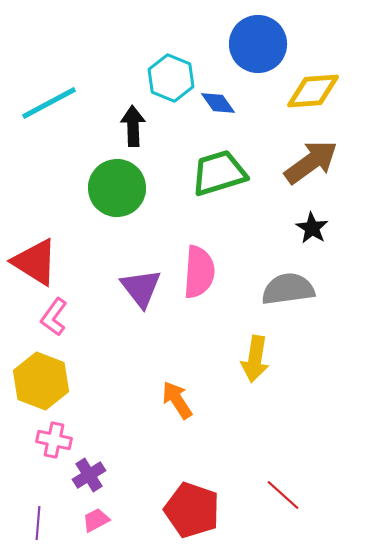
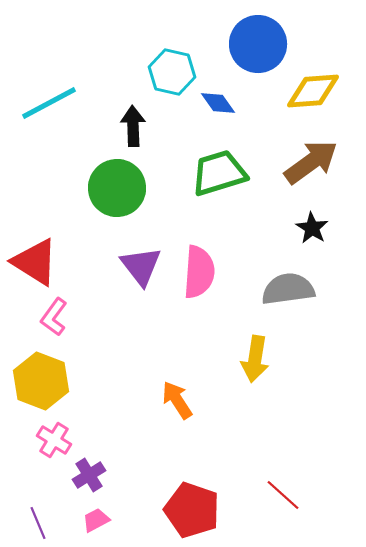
cyan hexagon: moved 1 px right, 6 px up; rotated 9 degrees counterclockwise
purple triangle: moved 22 px up
pink cross: rotated 20 degrees clockwise
purple line: rotated 28 degrees counterclockwise
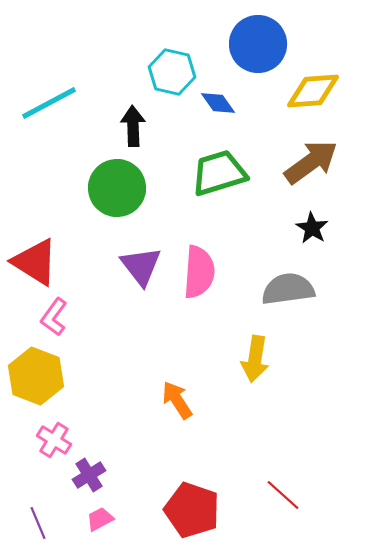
yellow hexagon: moved 5 px left, 5 px up
pink trapezoid: moved 4 px right, 1 px up
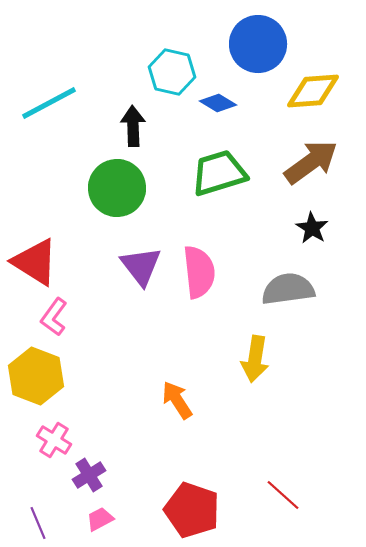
blue diamond: rotated 24 degrees counterclockwise
pink semicircle: rotated 10 degrees counterclockwise
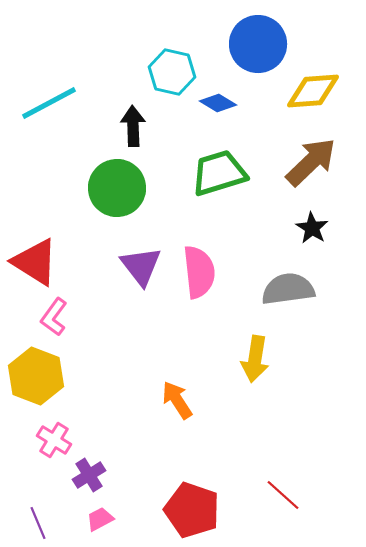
brown arrow: rotated 8 degrees counterclockwise
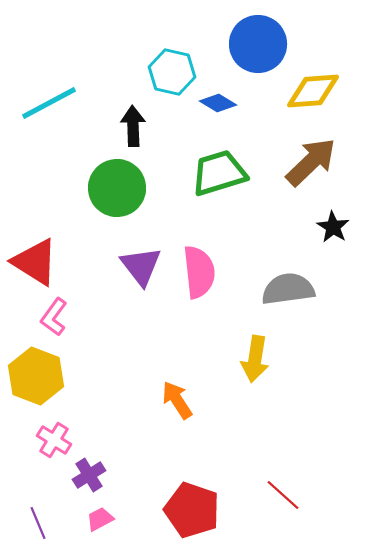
black star: moved 21 px right, 1 px up
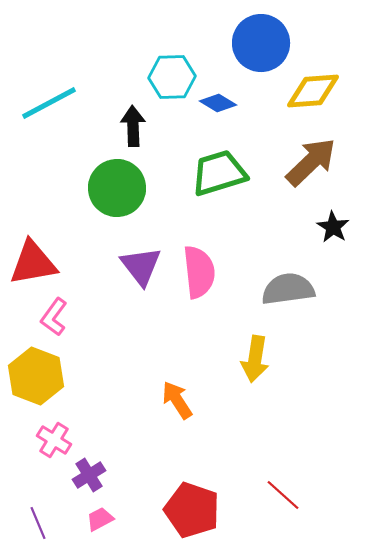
blue circle: moved 3 px right, 1 px up
cyan hexagon: moved 5 px down; rotated 15 degrees counterclockwise
red triangle: moved 2 px left, 1 px down; rotated 42 degrees counterclockwise
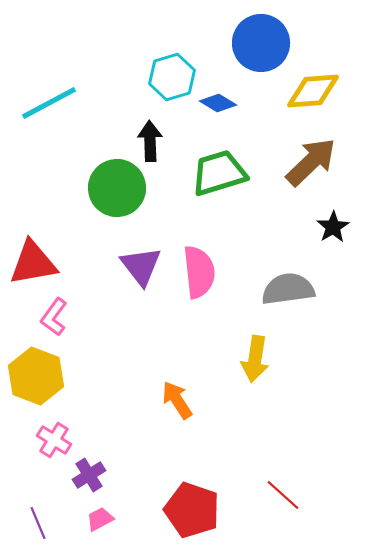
cyan hexagon: rotated 15 degrees counterclockwise
black arrow: moved 17 px right, 15 px down
black star: rotated 8 degrees clockwise
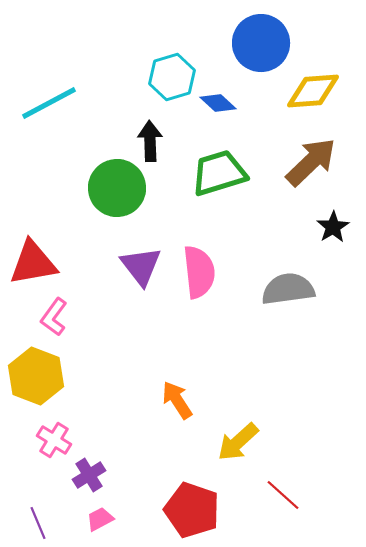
blue diamond: rotated 12 degrees clockwise
yellow arrow: moved 17 px left, 83 px down; rotated 39 degrees clockwise
